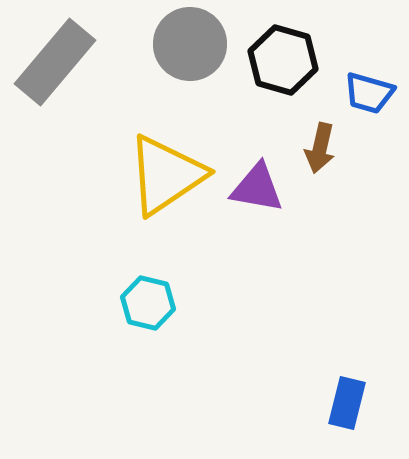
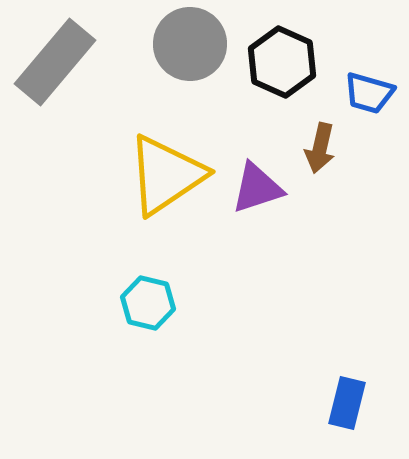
black hexagon: moved 1 px left, 2 px down; rotated 8 degrees clockwise
purple triangle: rotated 28 degrees counterclockwise
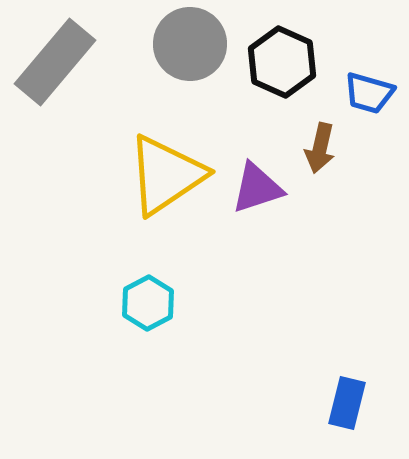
cyan hexagon: rotated 18 degrees clockwise
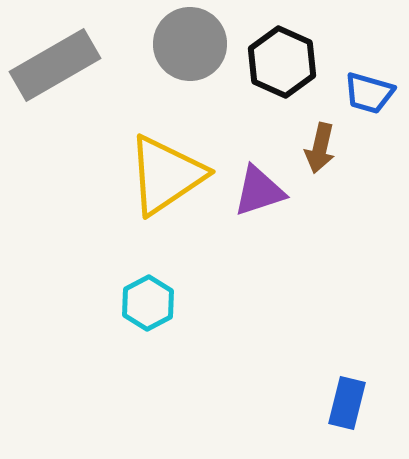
gray rectangle: moved 3 px down; rotated 20 degrees clockwise
purple triangle: moved 2 px right, 3 px down
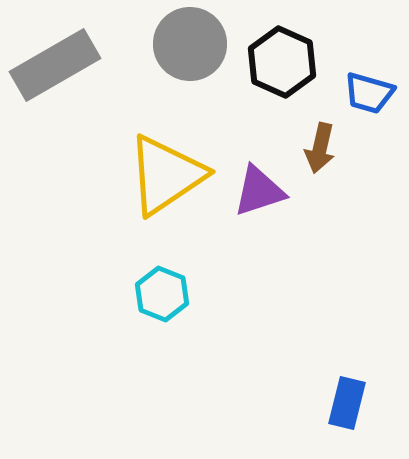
cyan hexagon: moved 14 px right, 9 px up; rotated 10 degrees counterclockwise
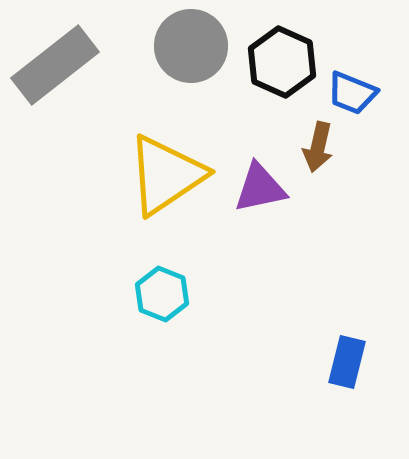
gray circle: moved 1 px right, 2 px down
gray rectangle: rotated 8 degrees counterclockwise
blue trapezoid: moved 17 px left; rotated 6 degrees clockwise
brown arrow: moved 2 px left, 1 px up
purple triangle: moved 1 px right, 3 px up; rotated 6 degrees clockwise
blue rectangle: moved 41 px up
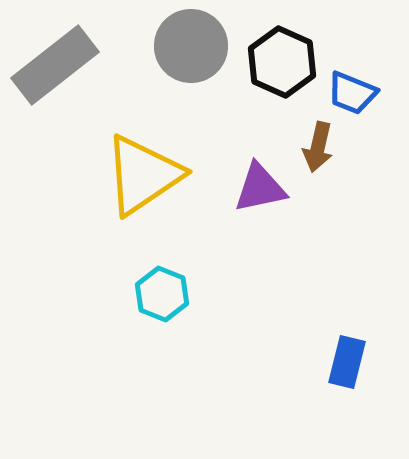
yellow triangle: moved 23 px left
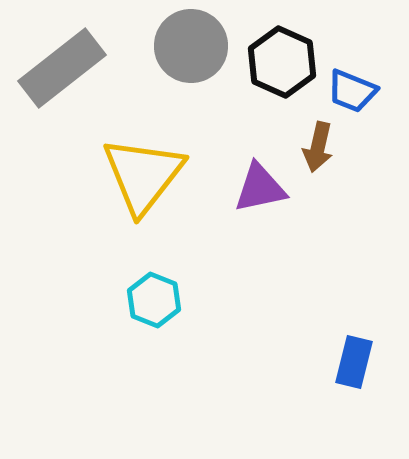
gray rectangle: moved 7 px right, 3 px down
blue trapezoid: moved 2 px up
yellow triangle: rotated 18 degrees counterclockwise
cyan hexagon: moved 8 px left, 6 px down
blue rectangle: moved 7 px right
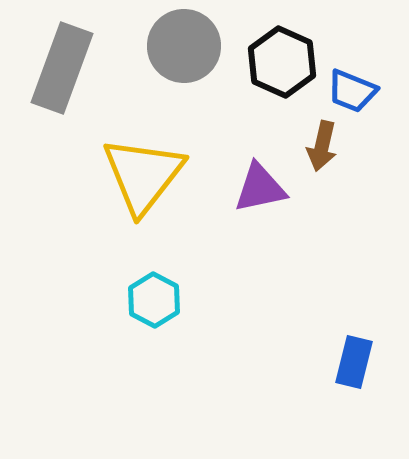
gray circle: moved 7 px left
gray rectangle: rotated 32 degrees counterclockwise
brown arrow: moved 4 px right, 1 px up
cyan hexagon: rotated 6 degrees clockwise
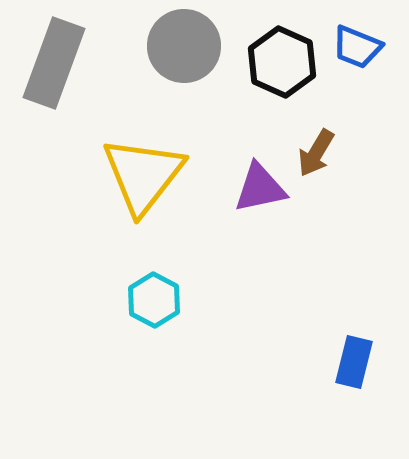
gray rectangle: moved 8 px left, 5 px up
blue trapezoid: moved 5 px right, 44 px up
brown arrow: moved 6 px left, 7 px down; rotated 18 degrees clockwise
